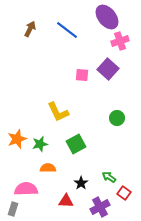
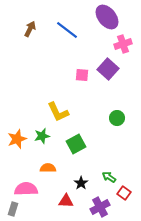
pink cross: moved 3 px right, 3 px down
green star: moved 2 px right, 8 px up
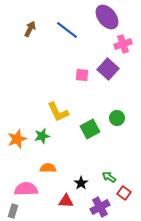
green square: moved 14 px right, 15 px up
gray rectangle: moved 2 px down
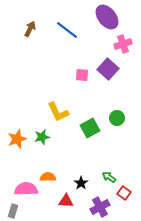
green square: moved 1 px up
green star: moved 1 px down
orange semicircle: moved 9 px down
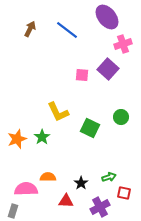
green circle: moved 4 px right, 1 px up
green square: rotated 36 degrees counterclockwise
green star: rotated 21 degrees counterclockwise
green arrow: rotated 128 degrees clockwise
red square: rotated 24 degrees counterclockwise
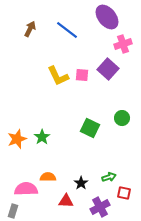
yellow L-shape: moved 36 px up
green circle: moved 1 px right, 1 px down
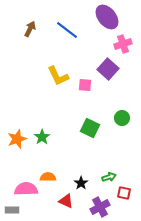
pink square: moved 3 px right, 10 px down
red triangle: rotated 21 degrees clockwise
gray rectangle: moved 1 px left, 1 px up; rotated 72 degrees clockwise
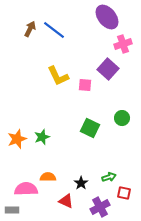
blue line: moved 13 px left
green star: rotated 14 degrees clockwise
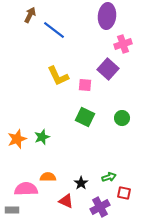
purple ellipse: moved 1 px up; rotated 45 degrees clockwise
brown arrow: moved 14 px up
green square: moved 5 px left, 11 px up
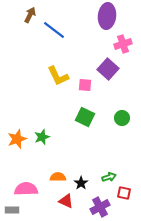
orange semicircle: moved 10 px right
